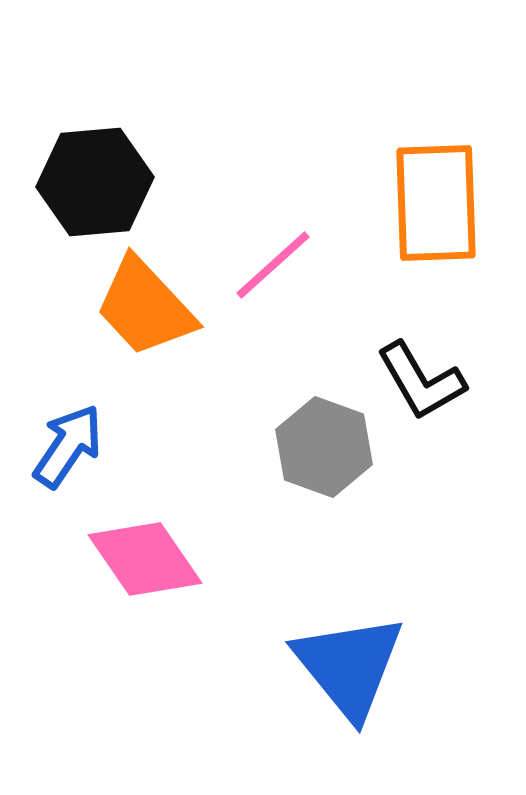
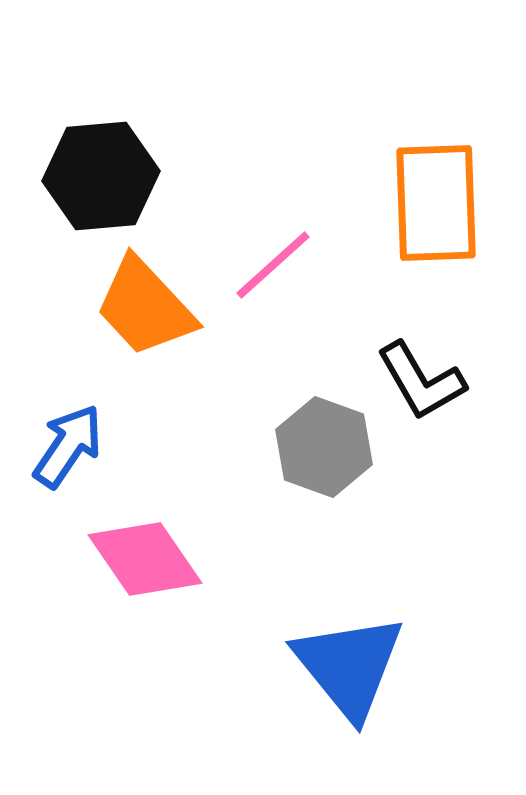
black hexagon: moved 6 px right, 6 px up
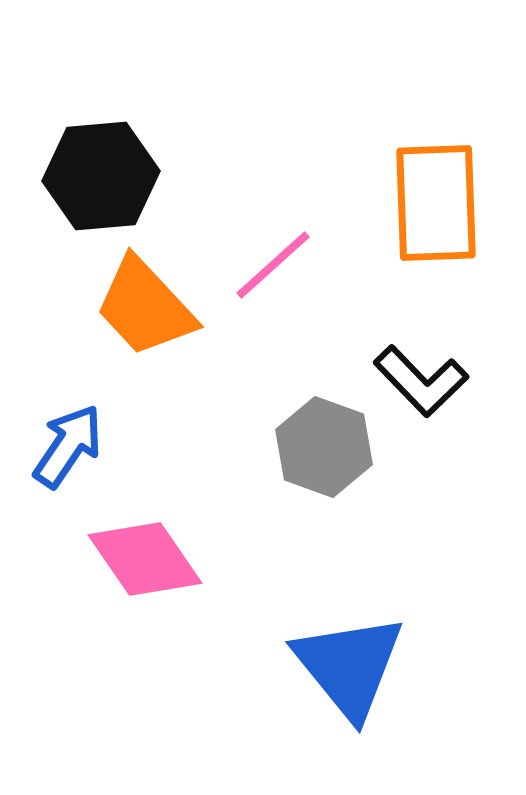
black L-shape: rotated 14 degrees counterclockwise
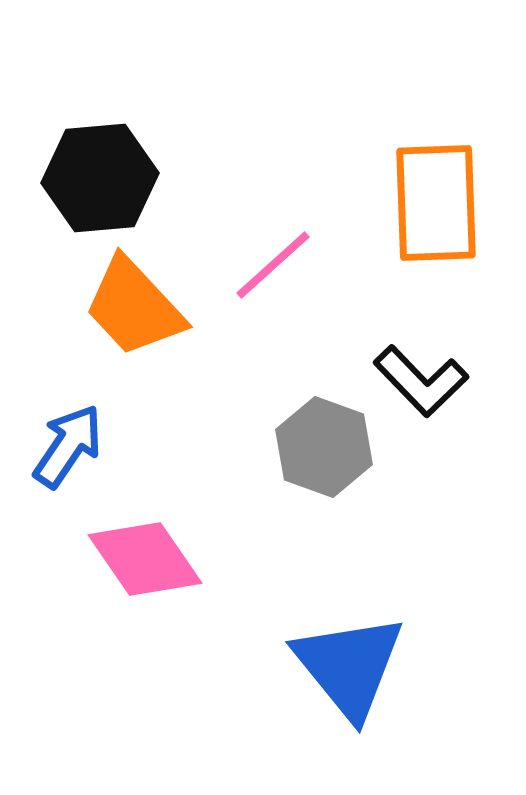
black hexagon: moved 1 px left, 2 px down
orange trapezoid: moved 11 px left
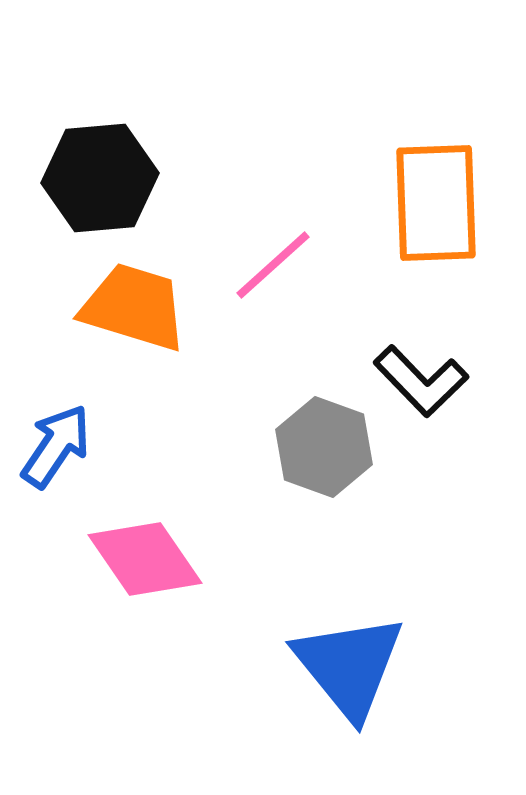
orange trapezoid: rotated 150 degrees clockwise
blue arrow: moved 12 px left
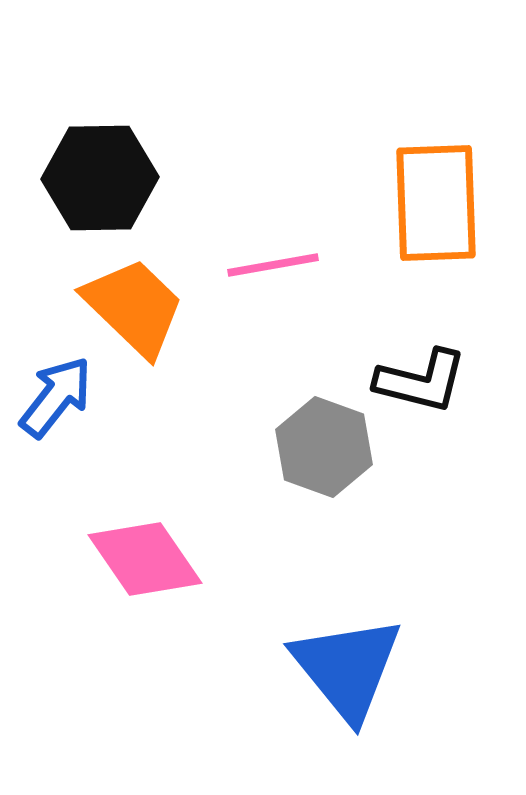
black hexagon: rotated 4 degrees clockwise
pink line: rotated 32 degrees clockwise
orange trapezoid: rotated 27 degrees clockwise
black L-shape: rotated 32 degrees counterclockwise
blue arrow: moved 49 px up; rotated 4 degrees clockwise
blue triangle: moved 2 px left, 2 px down
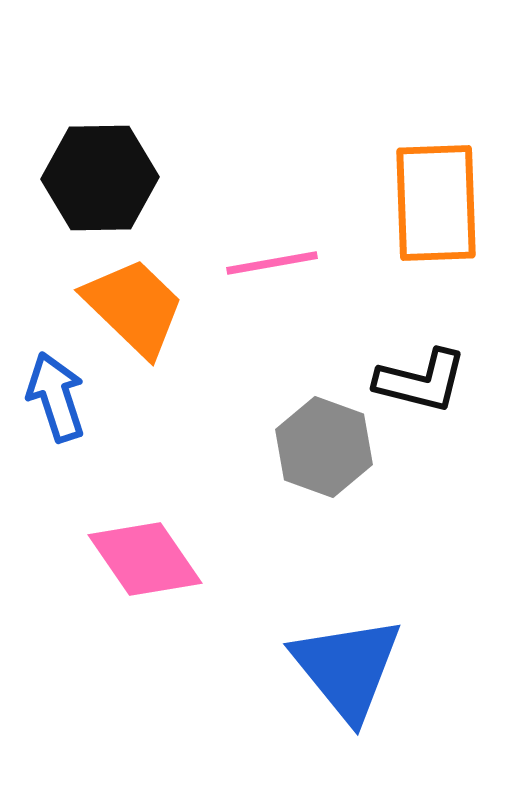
pink line: moved 1 px left, 2 px up
blue arrow: rotated 56 degrees counterclockwise
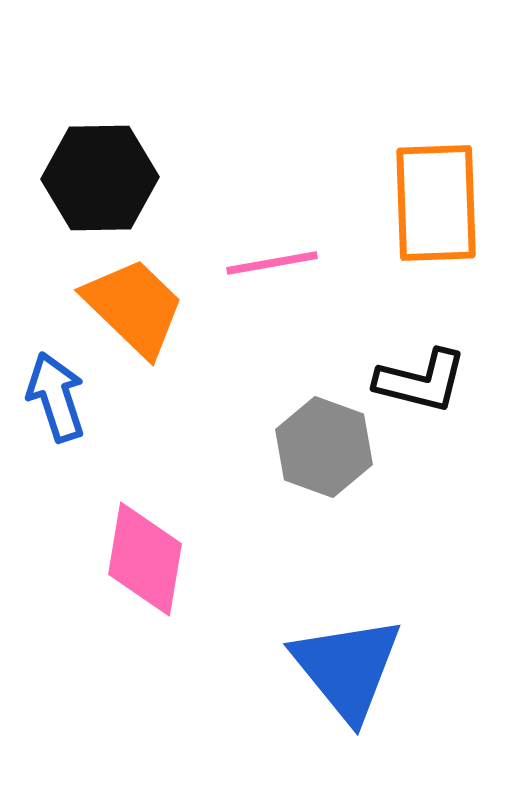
pink diamond: rotated 44 degrees clockwise
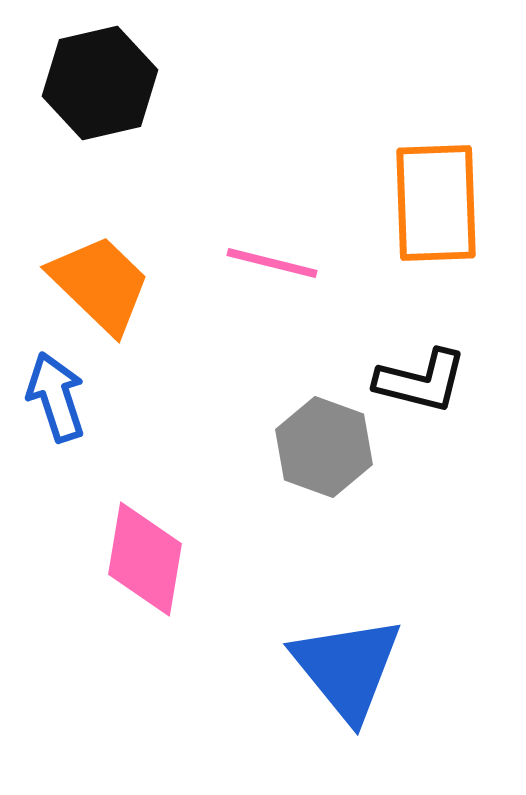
black hexagon: moved 95 px up; rotated 12 degrees counterclockwise
pink line: rotated 24 degrees clockwise
orange trapezoid: moved 34 px left, 23 px up
